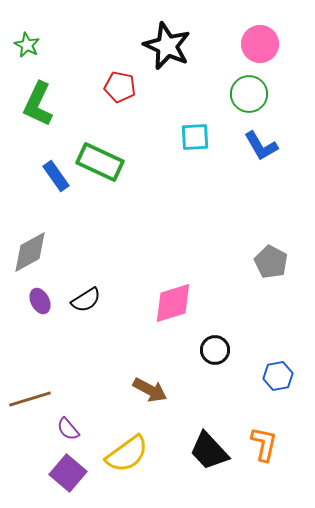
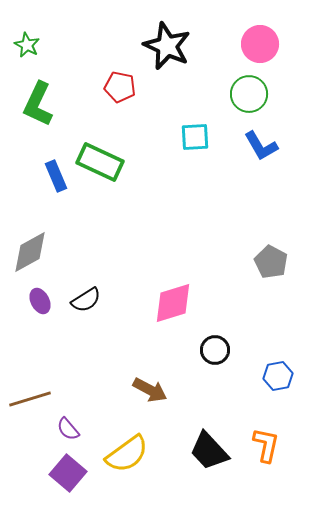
blue rectangle: rotated 12 degrees clockwise
orange L-shape: moved 2 px right, 1 px down
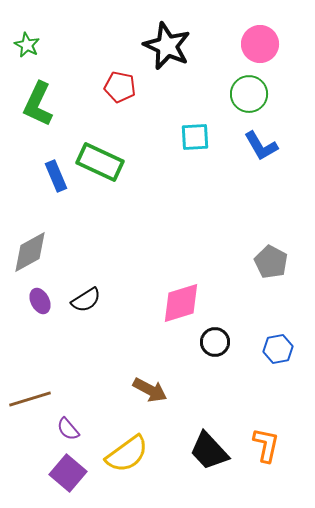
pink diamond: moved 8 px right
black circle: moved 8 px up
blue hexagon: moved 27 px up
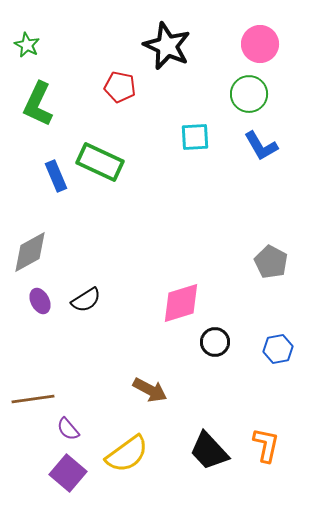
brown line: moved 3 px right; rotated 9 degrees clockwise
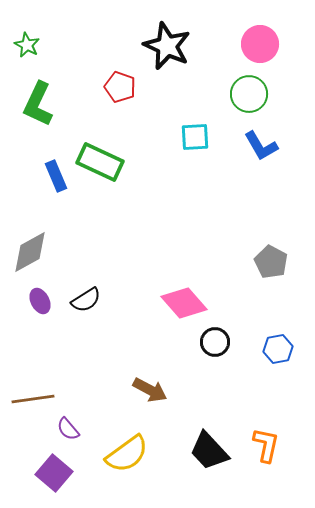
red pentagon: rotated 8 degrees clockwise
pink diamond: moved 3 px right; rotated 66 degrees clockwise
purple square: moved 14 px left
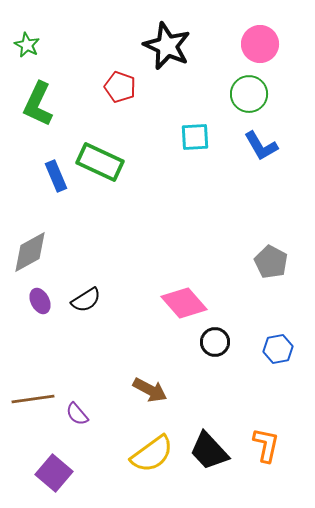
purple semicircle: moved 9 px right, 15 px up
yellow semicircle: moved 25 px right
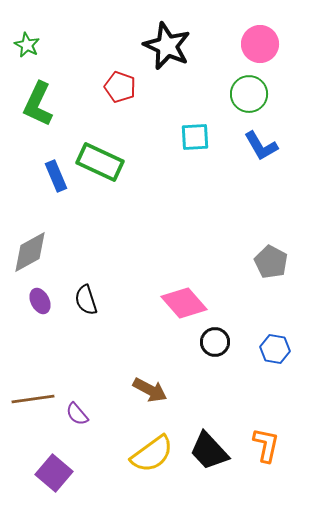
black semicircle: rotated 104 degrees clockwise
blue hexagon: moved 3 px left; rotated 20 degrees clockwise
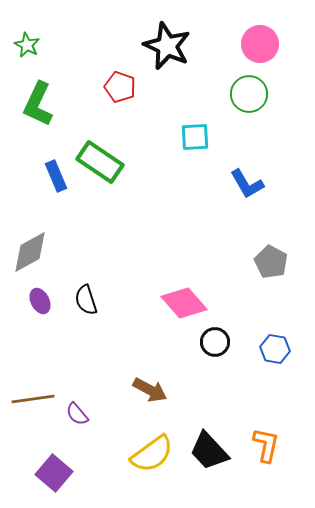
blue L-shape: moved 14 px left, 38 px down
green rectangle: rotated 9 degrees clockwise
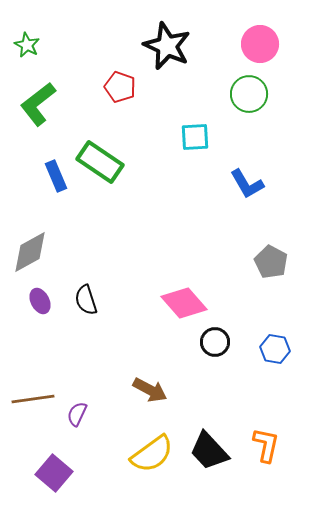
green L-shape: rotated 27 degrees clockwise
purple semicircle: rotated 65 degrees clockwise
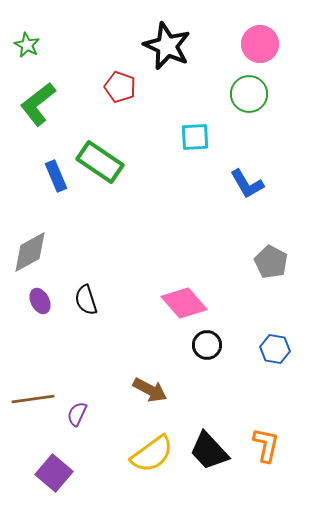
black circle: moved 8 px left, 3 px down
